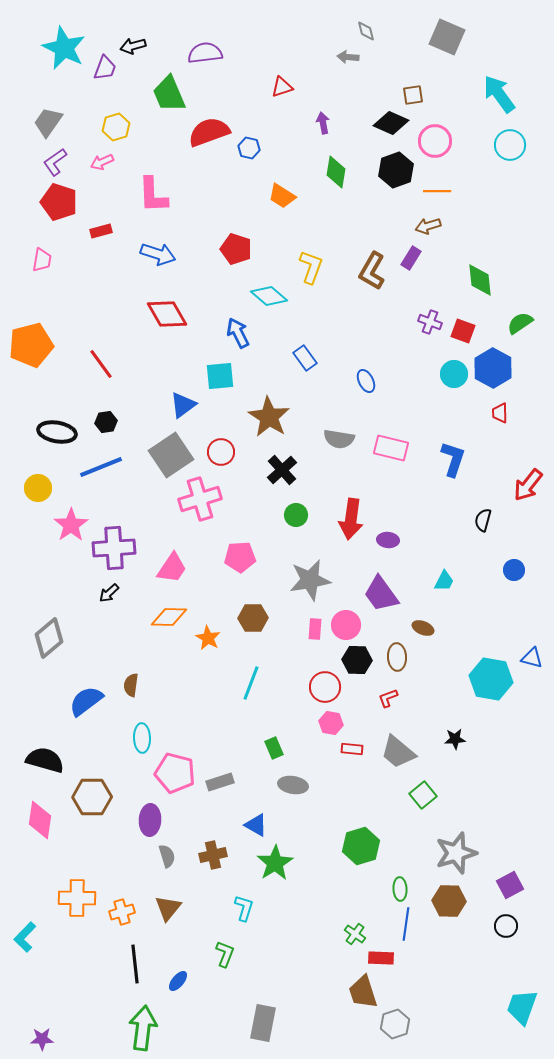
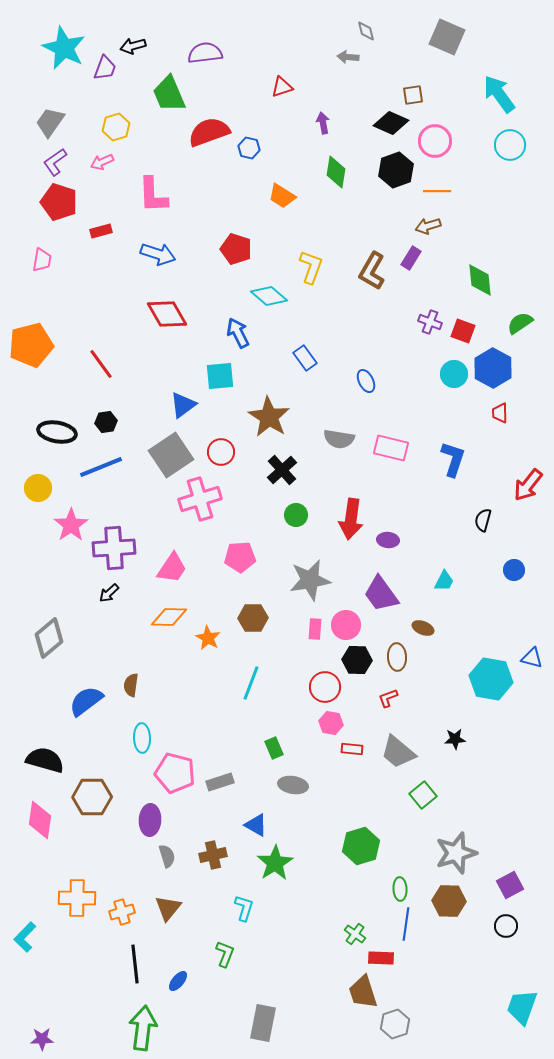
gray trapezoid at (48, 122): moved 2 px right
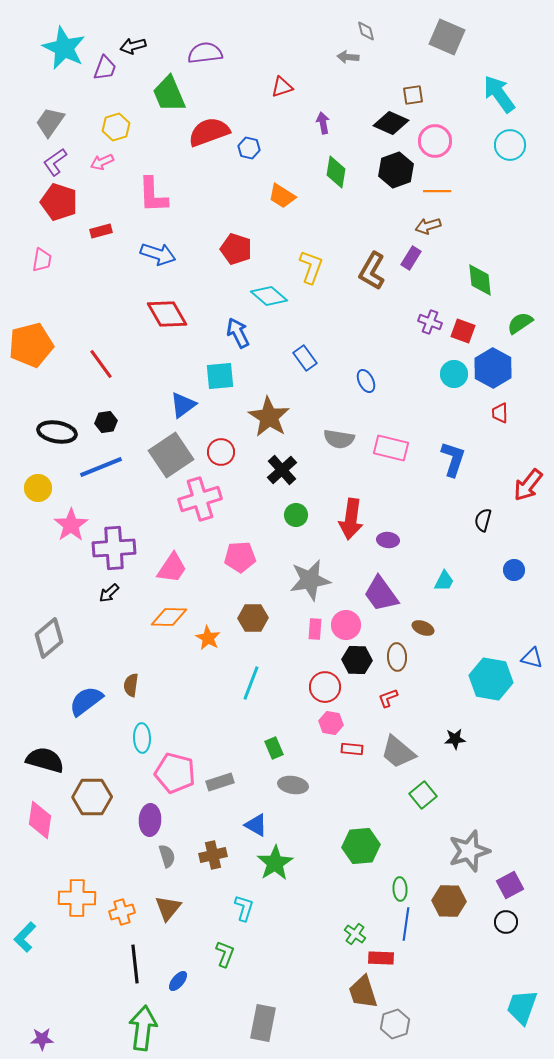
green hexagon at (361, 846): rotated 12 degrees clockwise
gray star at (456, 853): moved 13 px right, 2 px up
black circle at (506, 926): moved 4 px up
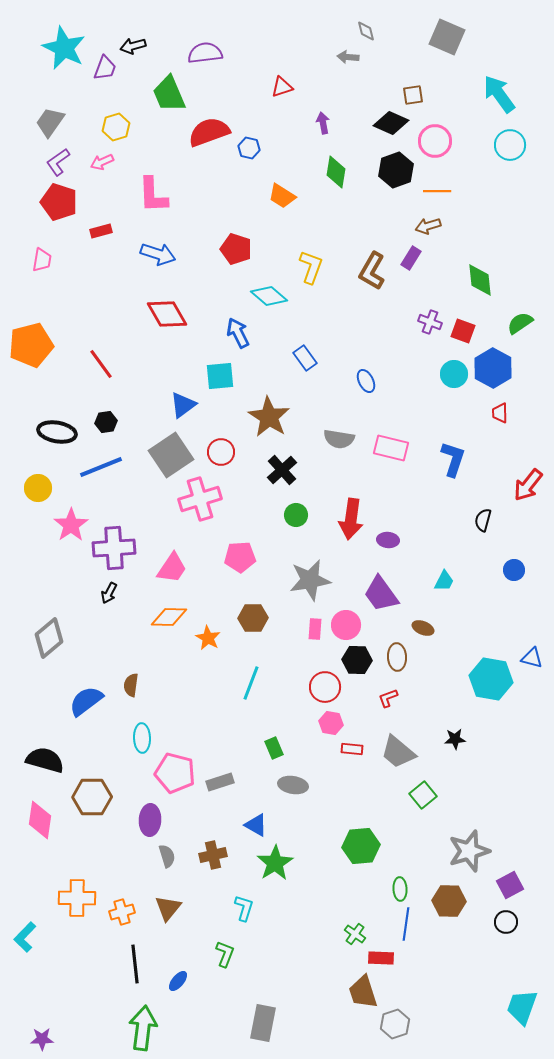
purple L-shape at (55, 162): moved 3 px right
black arrow at (109, 593): rotated 20 degrees counterclockwise
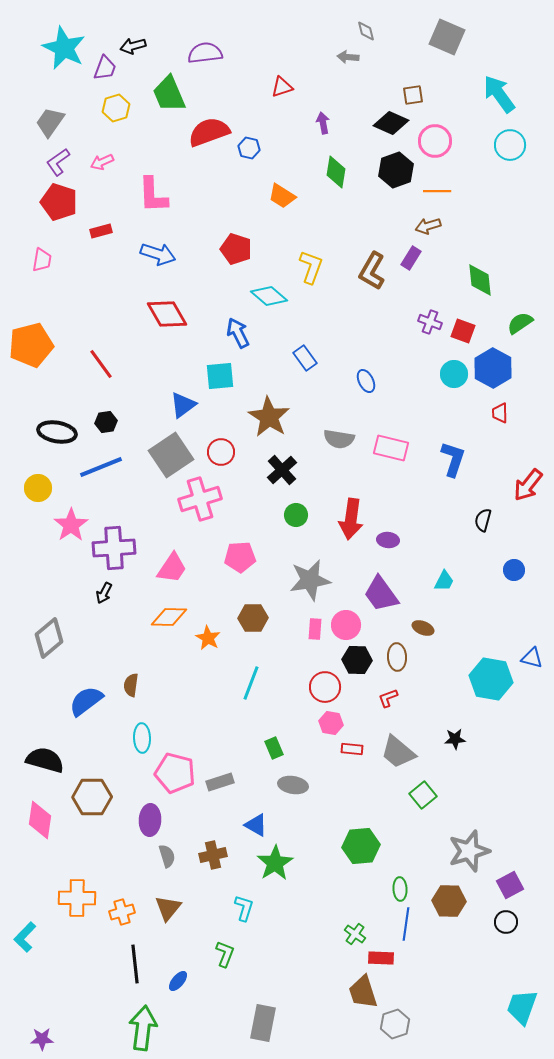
yellow hexagon at (116, 127): moved 19 px up
black arrow at (109, 593): moved 5 px left
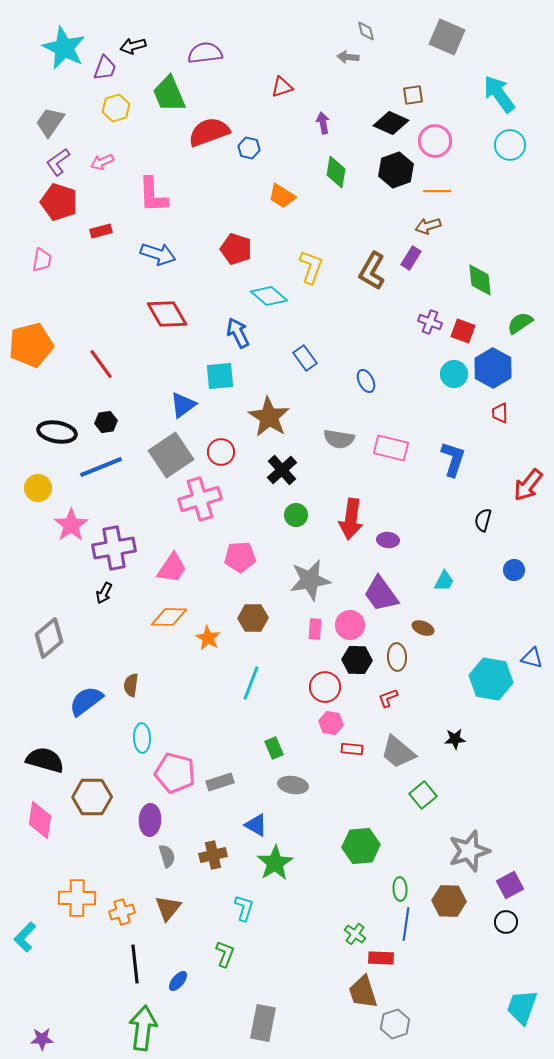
purple cross at (114, 548): rotated 6 degrees counterclockwise
pink circle at (346, 625): moved 4 px right
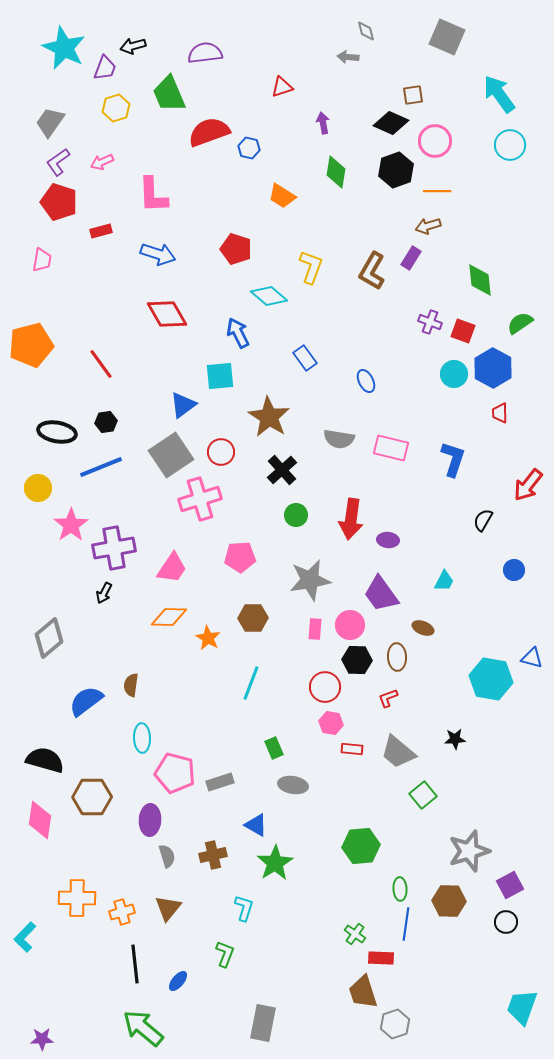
black semicircle at (483, 520): rotated 15 degrees clockwise
green arrow at (143, 1028): rotated 57 degrees counterclockwise
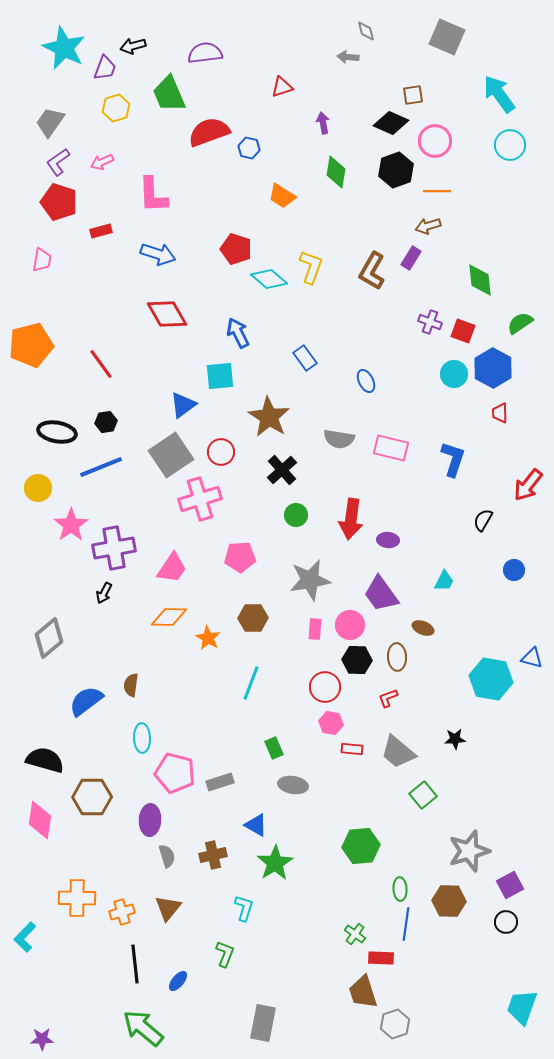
cyan diamond at (269, 296): moved 17 px up
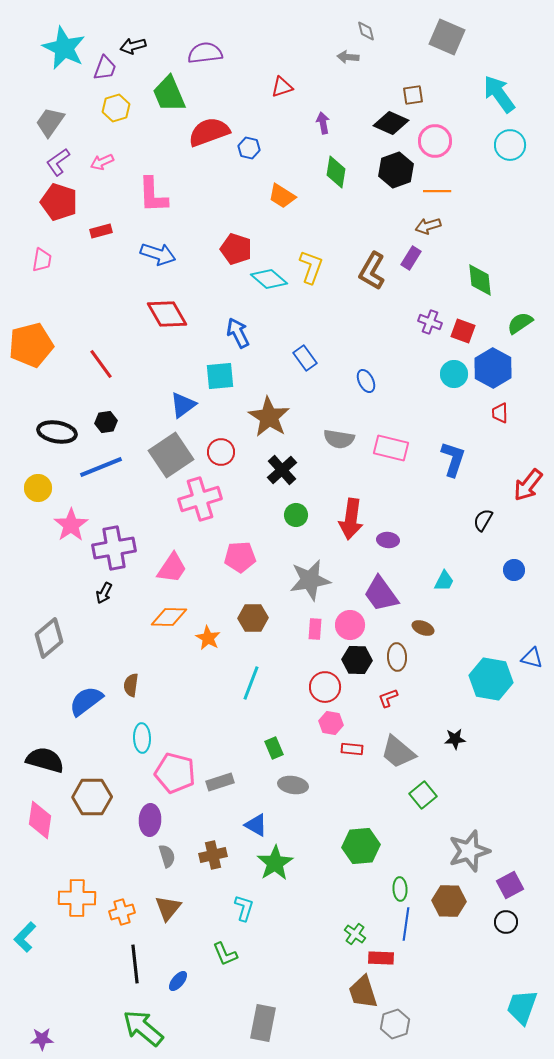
green L-shape at (225, 954): rotated 136 degrees clockwise
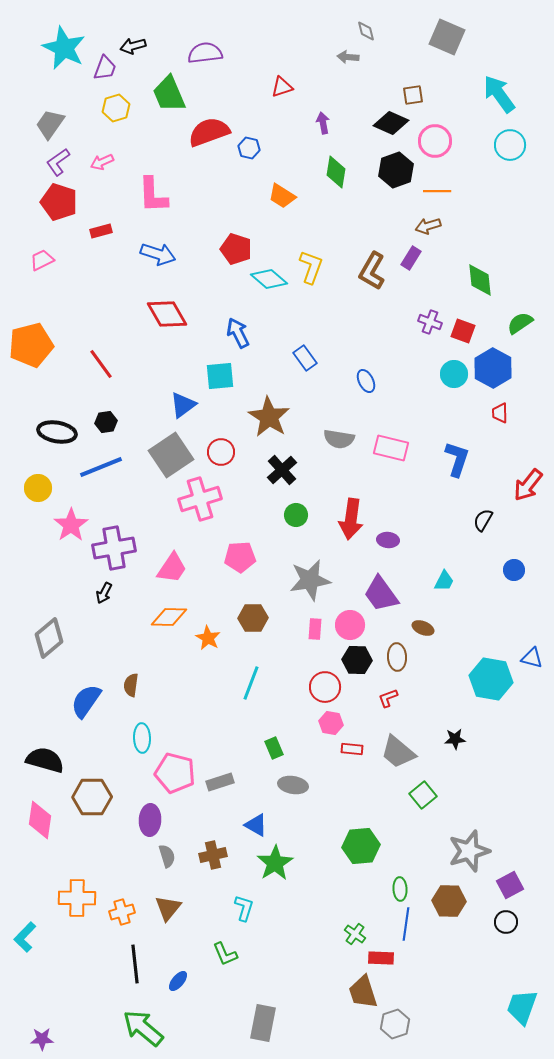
gray trapezoid at (50, 122): moved 2 px down
pink trapezoid at (42, 260): rotated 125 degrees counterclockwise
blue L-shape at (453, 459): moved 4 px right
blue semicircle at (86, 701): rotated 18 degrees counterclockwise
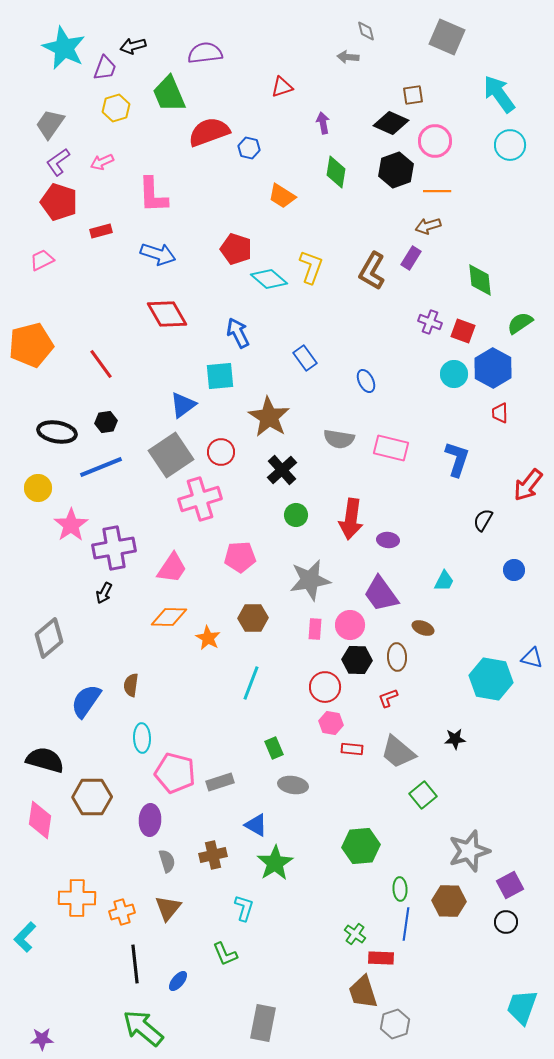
gray semicircle at (167, 856): moved 5 px down
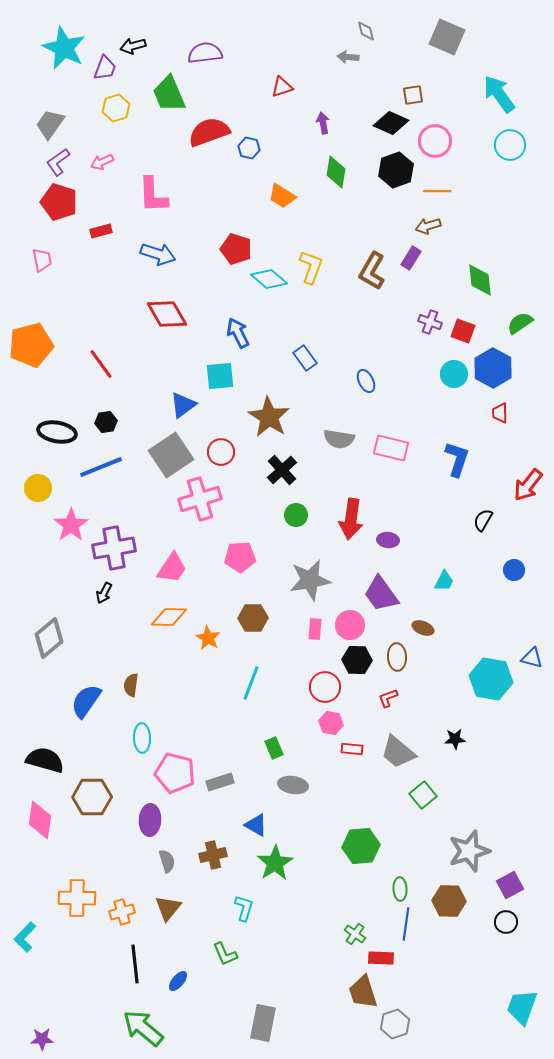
pink trapezoid at (42, 260): rotated 105 degrees clockwise
